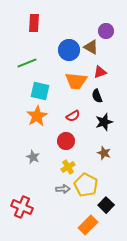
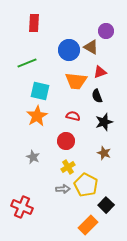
red semicircle: rotated 136 degrees counterclockwise
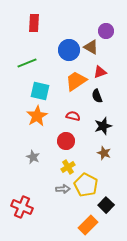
orange trapezoid: rotated 140 degrees clockwise
black star: moved 1 px left, 4 px down
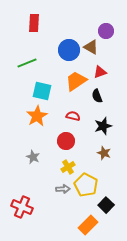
cyan square: moved 2 px right
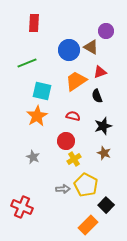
yellow cross: moved 6 px right, 8 px up
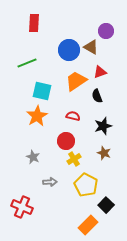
gray arrow: moved 13 px left, 7 px up
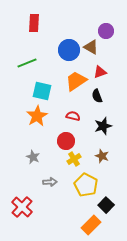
brown star: moved 2 px left, 3 px down
red cross: rotated 20 degrees clockwise
orange rectangle: moved 3 px right
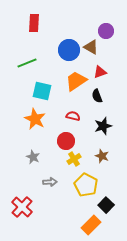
orange star: moved 2 px left, 3 px down; rotated 15 degrees counterclockwise
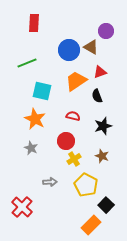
gray star: moved 2 px left, 9 px up
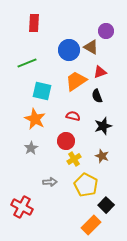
gray star: rotated 16 degrees clockwise
red cross: rotated 15 degrees counterclockwise
